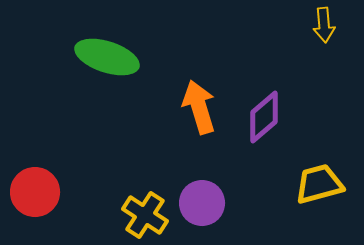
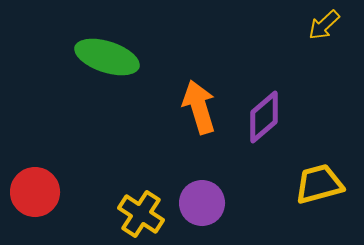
yellow arrow: rotated 52 degrees clockwise
yellow cross: moved 4 px left, 1 px up
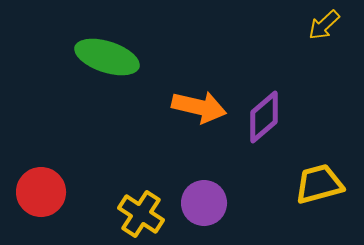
orange arrow: rotated 120 degrees clockwise
red circle: moved 6 px right
purple circle: moved 2 px right
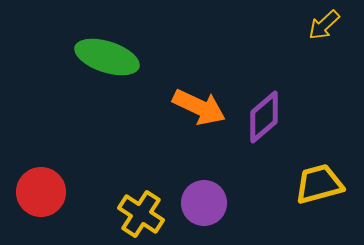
orange arrow: rotated 12 degrees clockwise
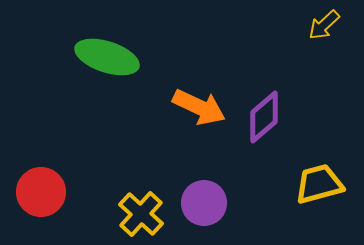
yellow cross: rotated 9 degrees clockwise
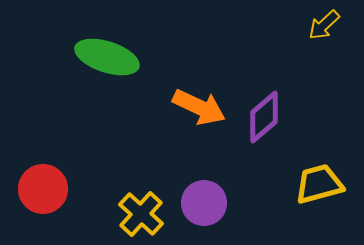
red circle: moved 2 px right, 3 px up
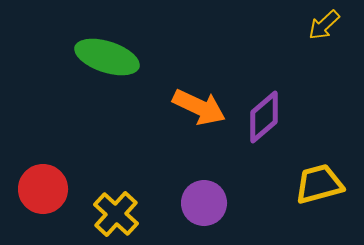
yellow cross: moved 25 px left
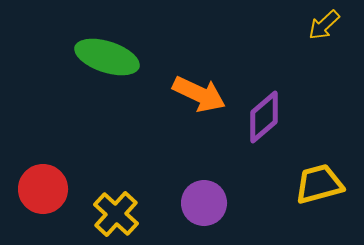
orange arrow: moved 13 px up
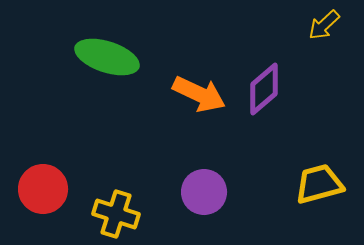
purple diamond: moved 28 px up
purple circle: moved 11 px up
yellow cross: rotated 24 degrees counterclockwise
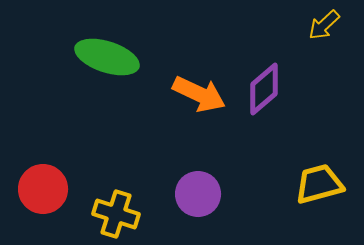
purple circle: moved 6 px left, 2 px down
